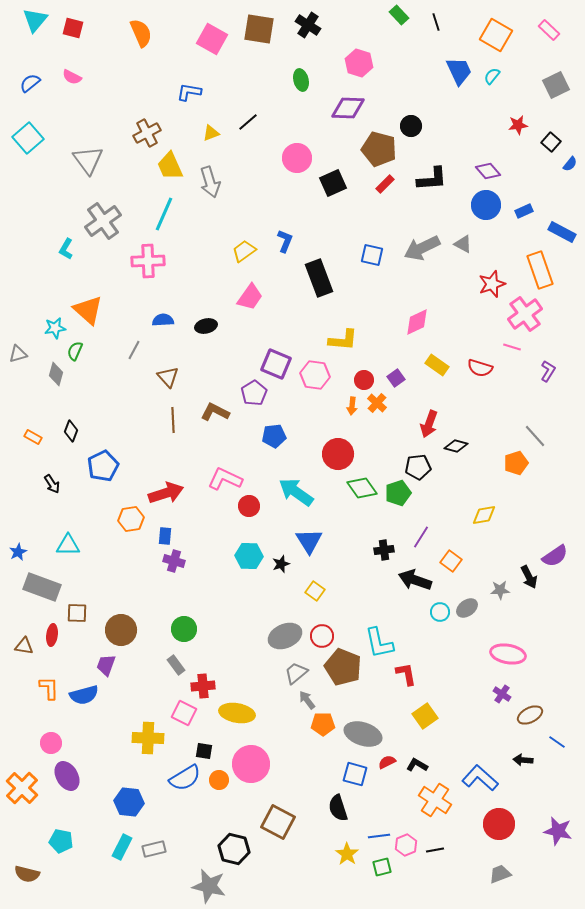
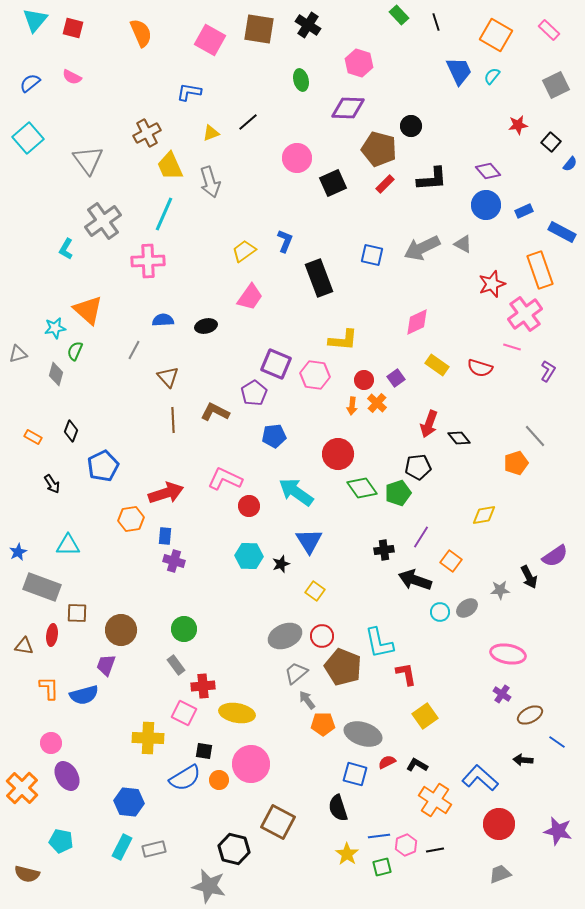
pink square at (212, 39): moved 2 px left, 1 px down
black diamond at (456, 446): moved 3 px right, 8 px up; rotated 35 degrees clockwise
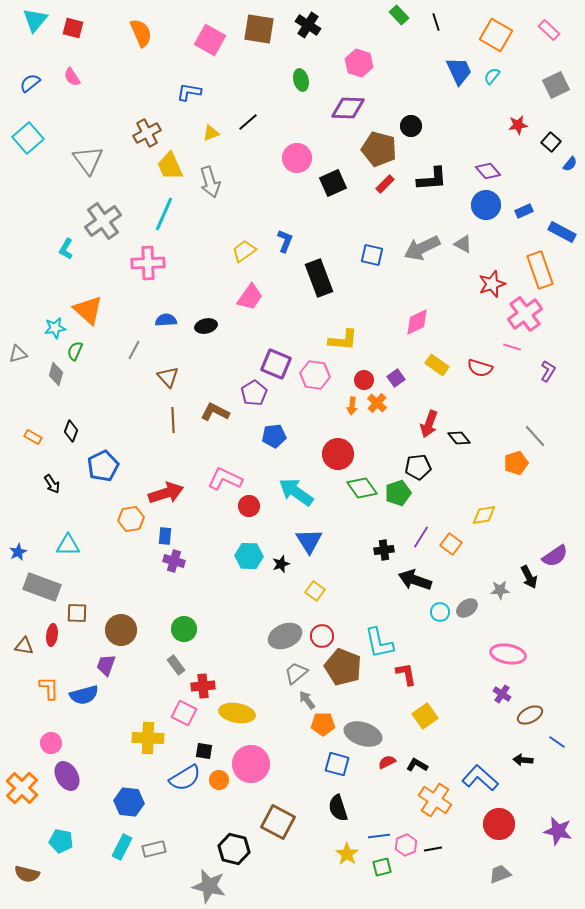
pink semicircle at (72, 77): rotated 30 degrees clockwise
pink cross at (148, 261): moved 2 px down
blue semicircle at (163, 320): moved 3 px right
orange square at (451, 561): moved 17 px up
blue square at (355, 774): moved 18 px left, 10 px up
black line at (435, 850): moved 2 px left, 1 px up
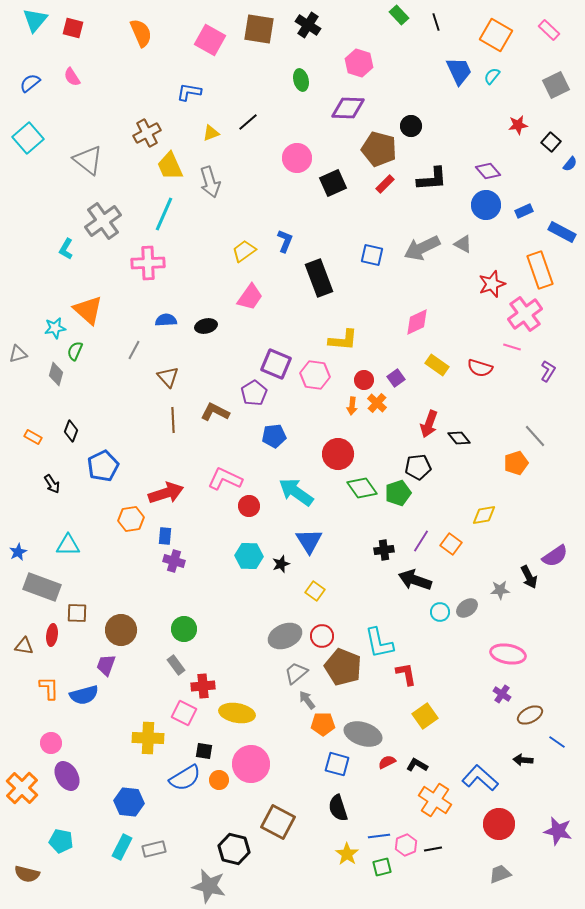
gray triangle at (88, 160): rotated 16 degrees counterclockwise
purple line at (421, 537): moved 4 px down
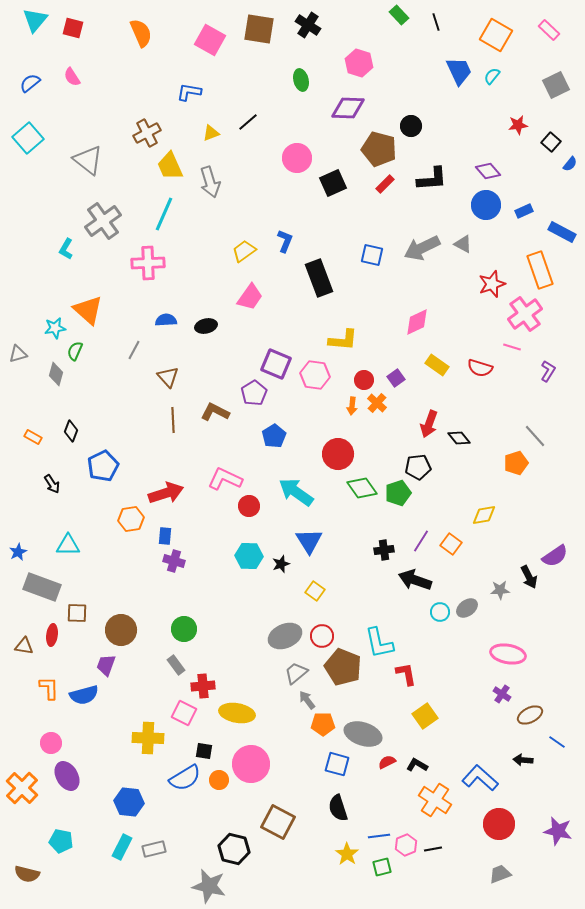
blue pentagon at (274, 436): rotated 25 degrees counterclockwise
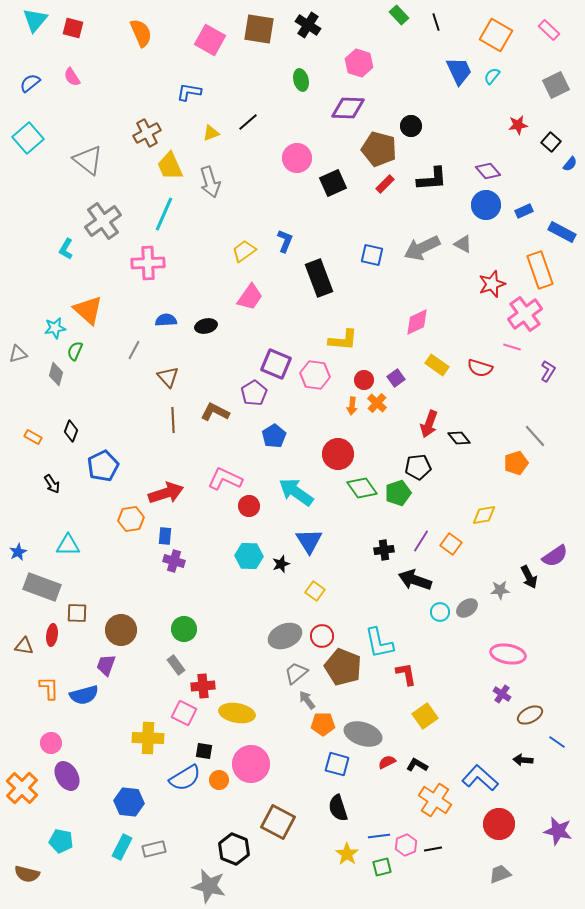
black hexagon at (234, 849): rotated 8 degrees clockwise
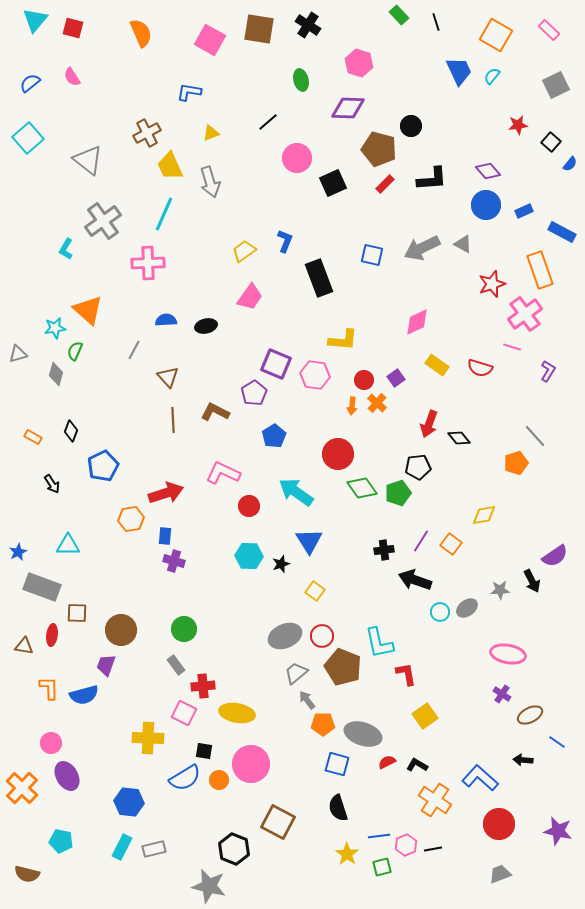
black line at (248, 122): moved 20 px right
pink L-shape at (225, 479): moved 2 px left, 6 px up
black arrow at (529, 577): moved 3 px right, 4 px down
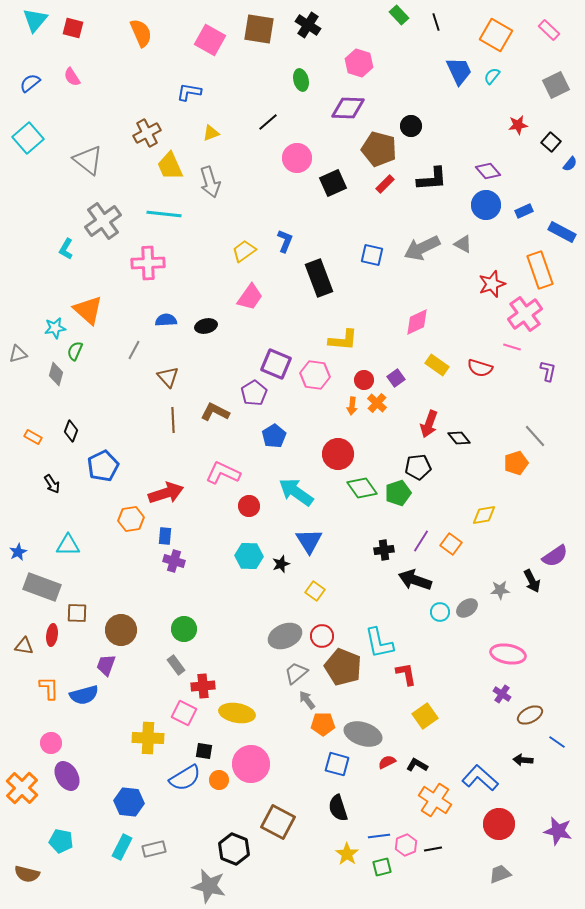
cyan line at (164, 214): rotated 72 degrees clockwise
purple L-shape at (548, 371): rotated 20 degrees counterclockwise
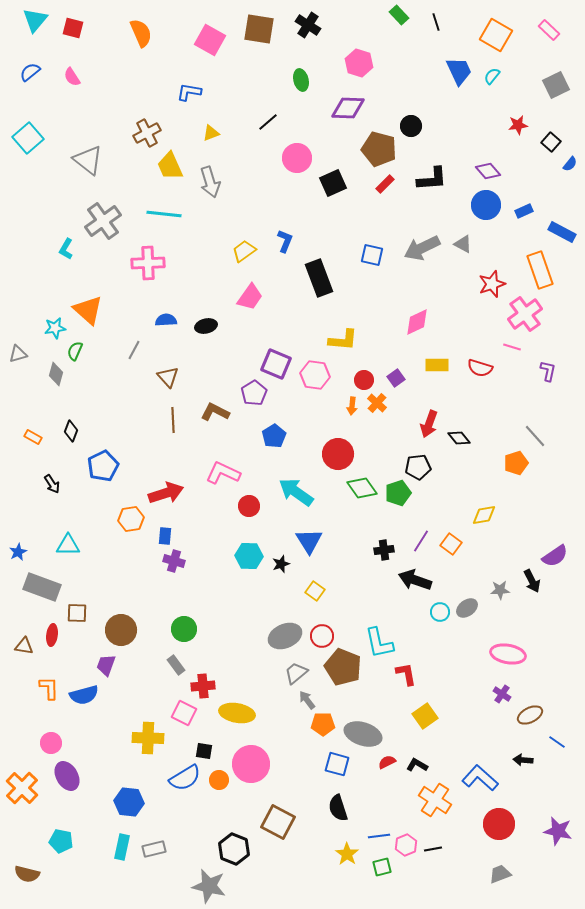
blue semicircle at (30, 83): moved 11 px up
yellow rectangle at (437, 365): rotated 35 degrees counterclockwise
cyan rectangle at (122, 847): rotated 15 degrees counterclockwise
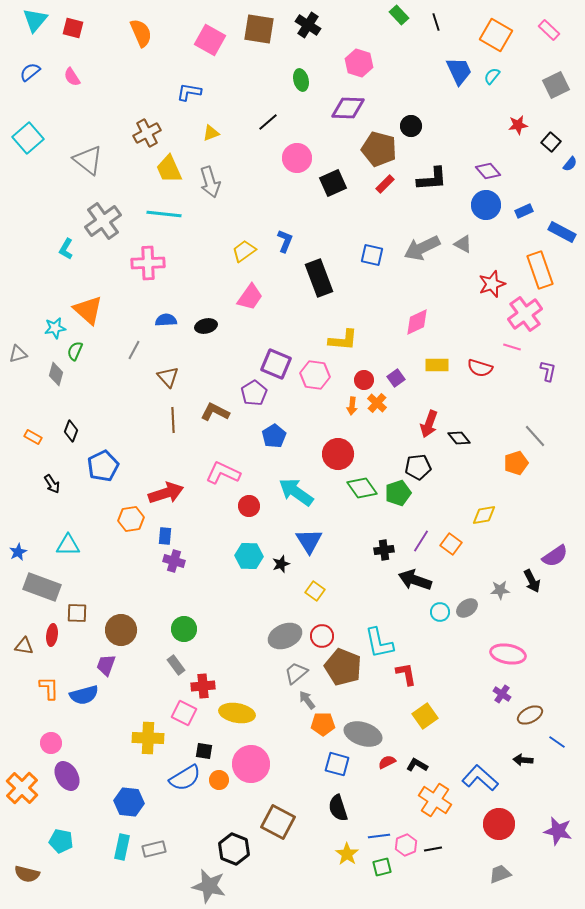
yellow trapezoid at (170, 166): moved 1 px left, 3 px down
